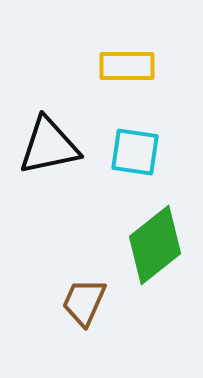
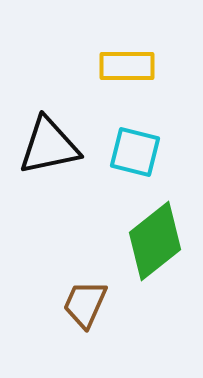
cyan square: rotated 6 degrees clockwise
green diamond: moved 4 px up
brown trapezoid: moved 1 px right, 2 px down
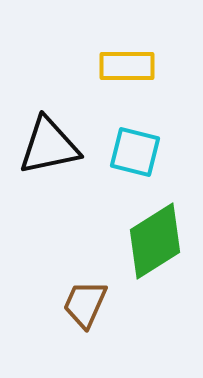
green diamond: rotated 6 degrees clockwise
